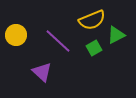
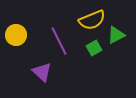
purple line: moved 1 px right; rotated 20 degrees clockwise
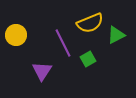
yellow semicircle: moved 2 px left, 3 px down
purple line: moved 4 px right, 2 px down
green square: moved 6 px left, 11 px down
purple triangle: moved 1 px up; rotated 20 degrees clockwise
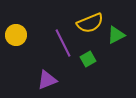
purple triangle: moved 5 px right, 9 px down; rotated 35 degrees clockwise
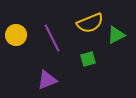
purple line: moved 11 px left, 5 px up
green square: rotated 14 degrees clockwise
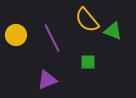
yellow semicircle: moved 3 px left, 3 px up; rotated 72 degrees clockwise
green triangle: moved 3 px left, 4 px up; rotated 48 degrees clockwise
green square: moved 3 px down; rotated 14 degrees clockwise
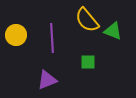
purple line: rotated 24 degrees clockwise
